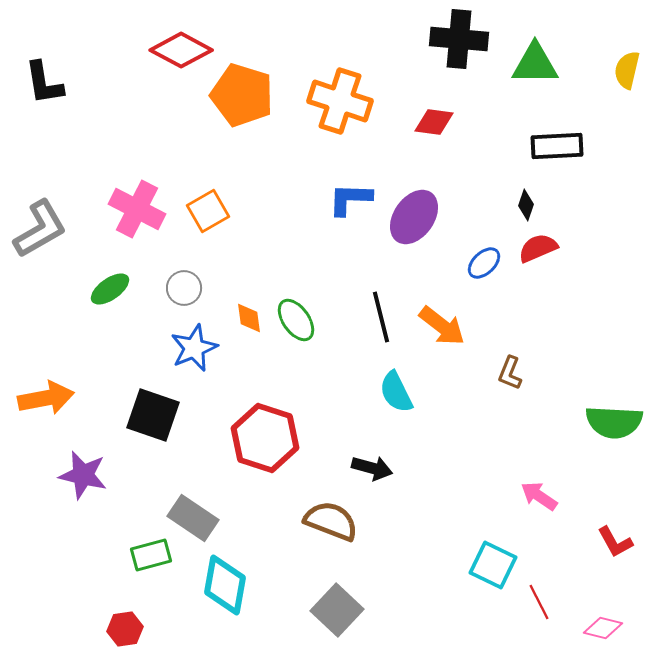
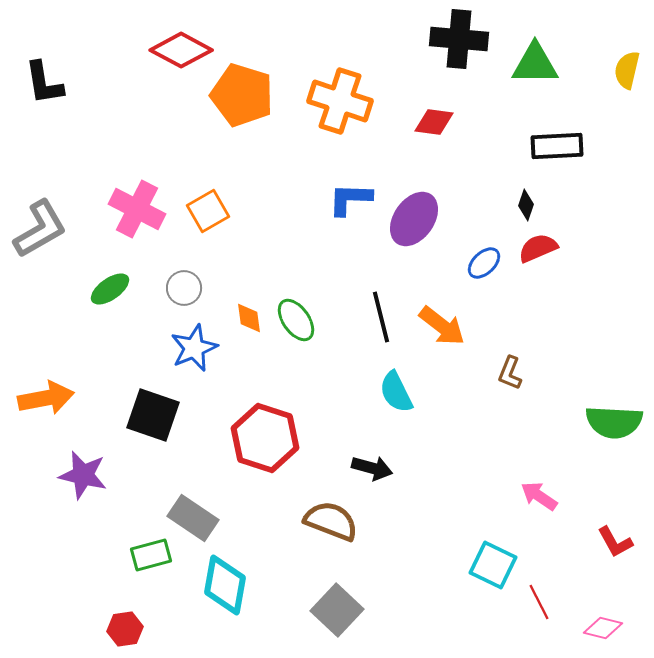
purple ellipse at (414, 217): moved 2 px down
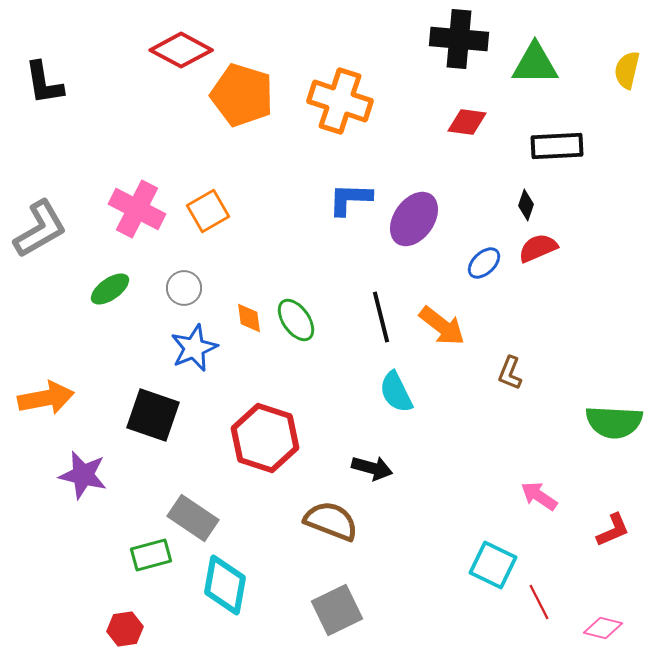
red diamond at (434, 122): moved 33 px right
red L-shape at (615, 542): moved 2 px left, 12 px up; rotated 84 degrees counterclockwise
gray square at (337, 610): rotated 21 degrees clockwise
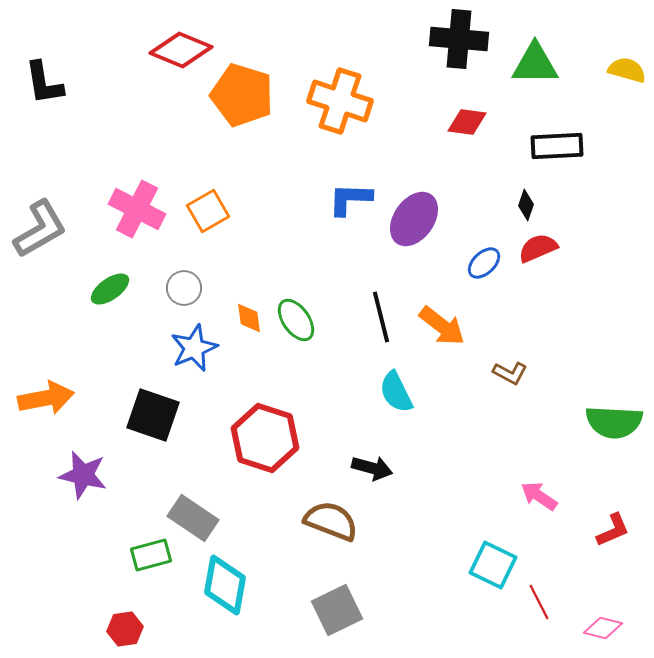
red diamond at (181, 50): rotated 6 degrees counterclockwise
yellow semicircle at (627, 70): rotated 93 degrees clockwise
brown L-shape at (510, 373): rotated 84 degrees counterclockwise
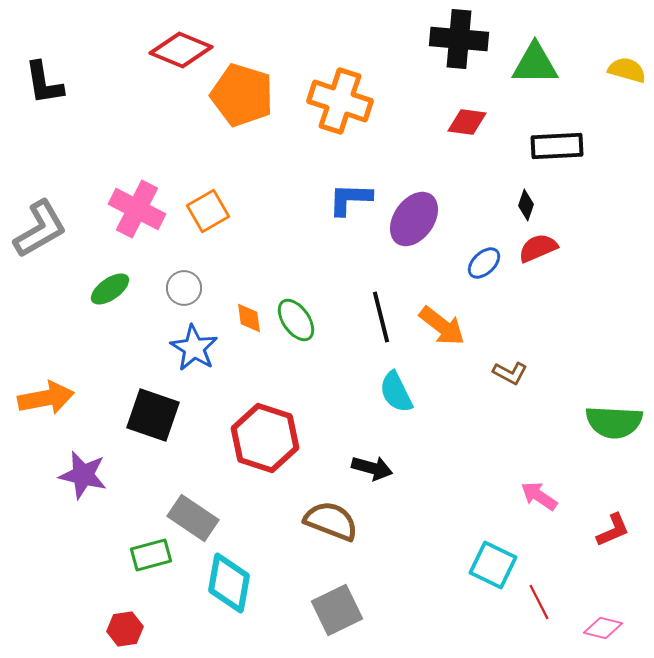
blue star at (194, 348): rotated 18 degrees counterclockwise
cyan diamond at (225, 585): moved 4 px right, 2 px up
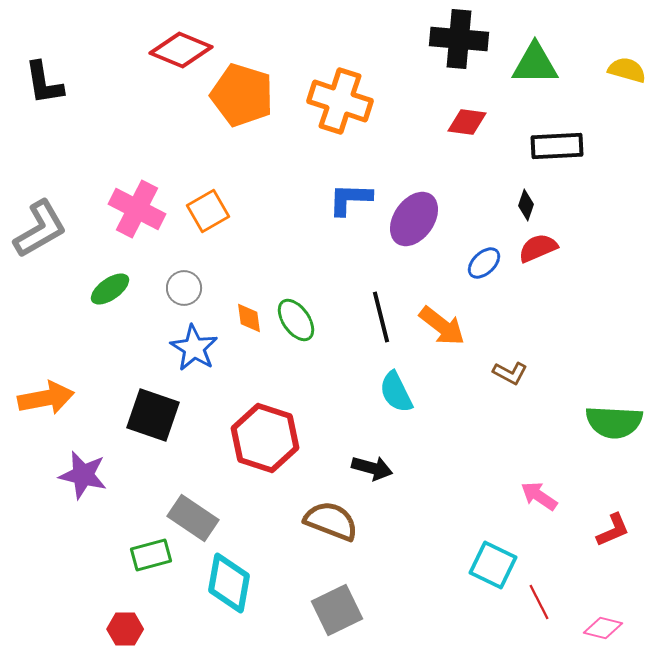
red hexagon at (125, 629): rotated 8 degrees clockwise
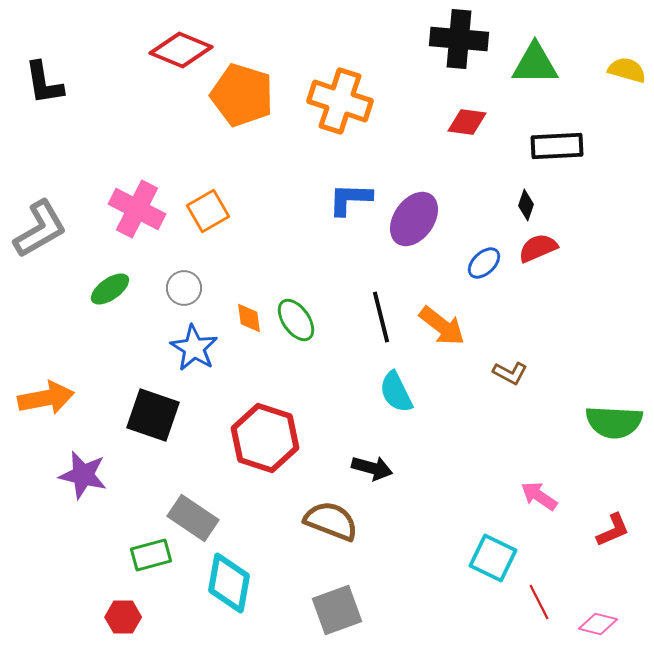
cyan square at (493, 565): moved 7 px up
gray square at (337, 610): rotated 6 degrees clockwise
pink diamond at (603, 628): moved 5 px left, 4 px up
red hexagon at (125, 629): moved 2 px left, 12 px up
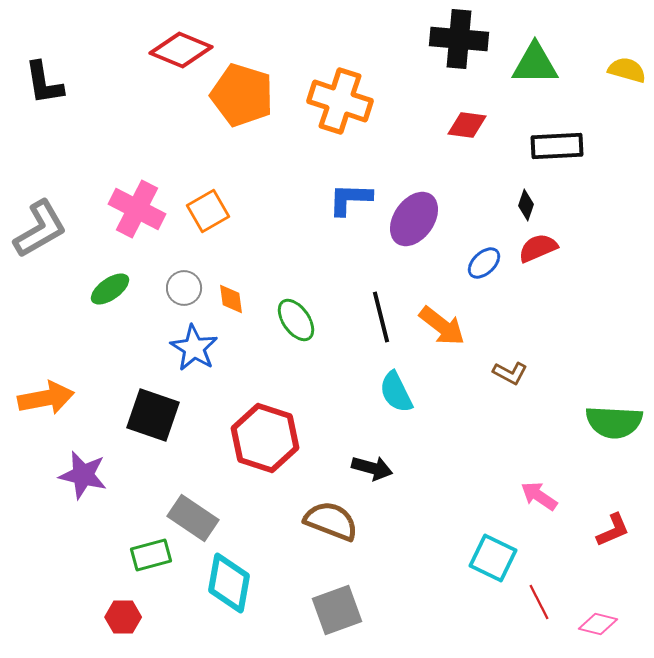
red diamond at (467, 122): moved 3 px down
orange diamond at (249, 318): moved 18 px left, 19 px up
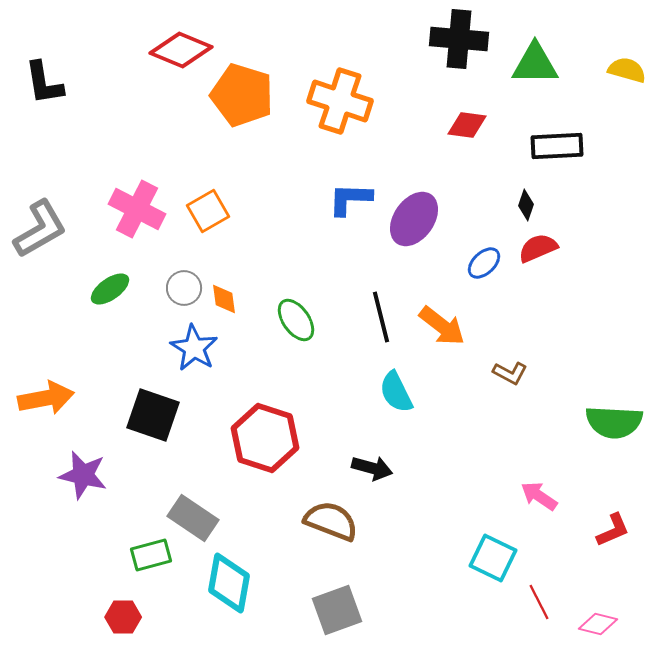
orange diamond at (231, 299): moved 7 px left
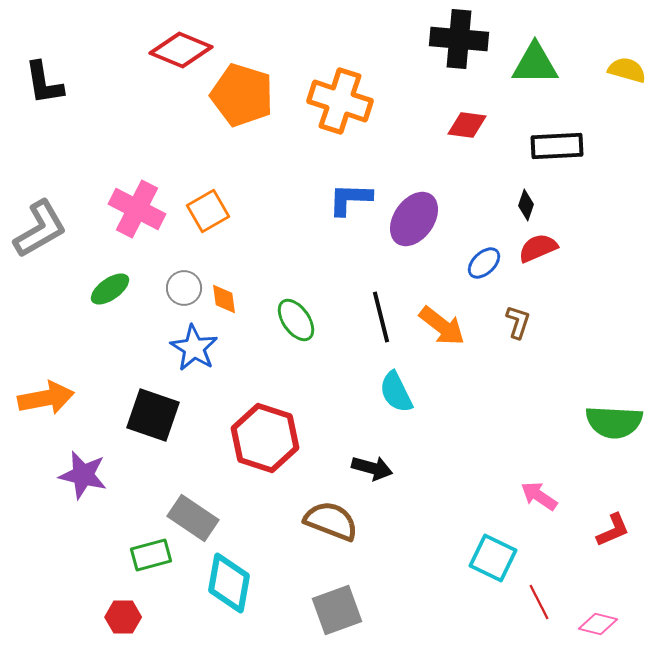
brown L-shape at (510, 373): moved 8 px right, 51 px up; rotated 100 degrees counterclockwise
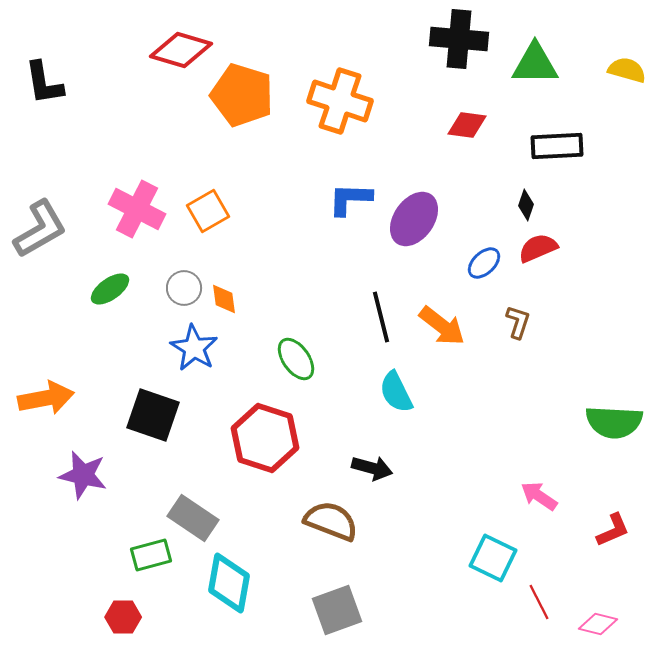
red diamond at (181, 50): rotated 6 degrees counterclockwise
green ellipse at (296, 320): moved 39 px down
